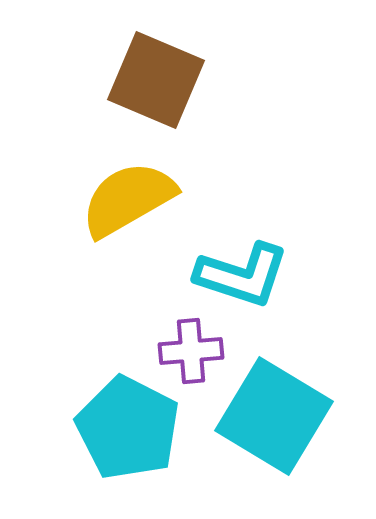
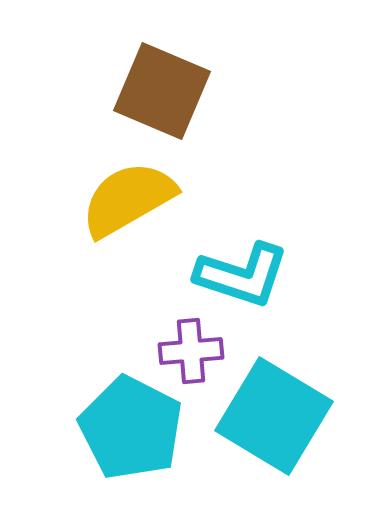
brown square: moved 6 px right, 11 px down
cyan pentagon: moved 3 px right
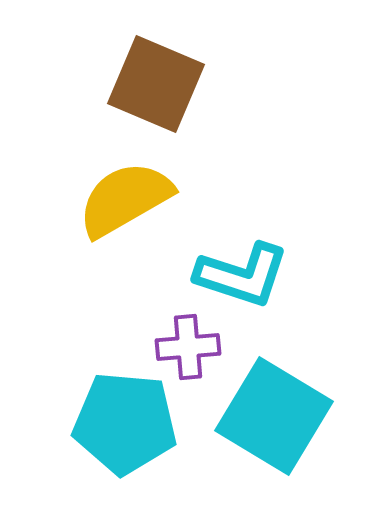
brown square: moved 6 px left, 7 px up
yellow semicircle: moved 3 px left
purple cross: moved 3 px left, 4 px up
cyan pentagon: moved 6 px left, 5 px up; rotated 22 degrees counterclockwise
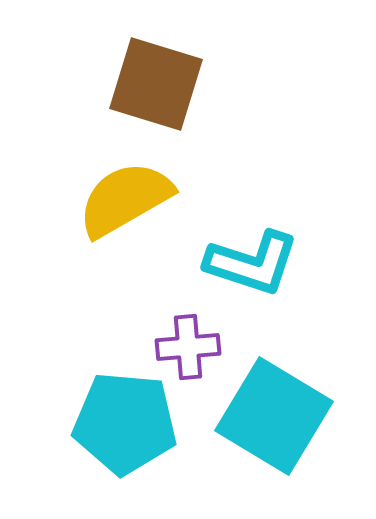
brown square: rotated 6 degrees counterclockwise
cyan L-shape: moved 10 px right, 12 px up
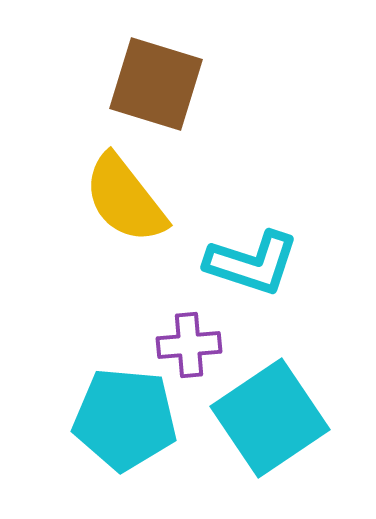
yellow semicircle: rotated 98 degrees counterclockwise
purple cross: moved 1 px right, 2 px up
cyan square: moved 4 px left, 2 px down; rotated 25 degrees clockwise
cyan pentagon: moved 4 px up
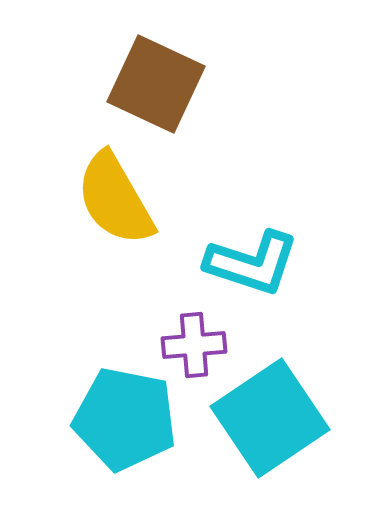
brown square: rotated 8 degrees clockwise
yellow semicircle: moved 10 px left; rotated 8 degrees clockwise
purple cross: moved 5 px right
cyan pentagon: rotated 6 degrees clockwise
